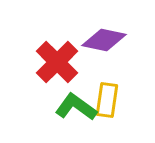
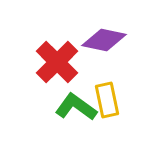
yellow rectangle: rotated 20 degrees counterclockwise
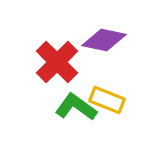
yellow rectangle: rotated 56 degrees counterclockwise
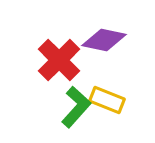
red cross: moved 2 px right, 2 px up
green L-shape: rotated 96 degrees clockwise
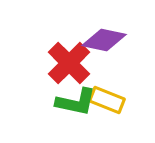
red cross: moved 10 px right, 3 px down
green L-shape: moved 5 px up; rotated 60 degrees clockwise
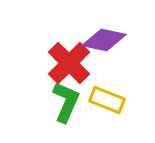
green L-shape: moved 10 px left; rotated 78 degrees counterclockwise
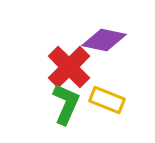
red cross: moved 4 px down
green L-shape: moved 2 px down
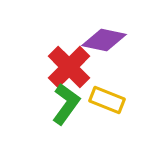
green L-shape: rotated 12 degrees clockwise
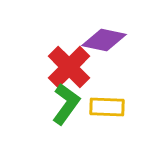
yellow rectangle: moved 7 px down; rotated 20 degrees counterclockwise
